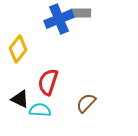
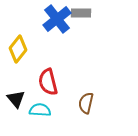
blue cross: moved 2 px left; rotated 16 degrees counterclockwise
red semicircle: rotated 32 degrees counterclockwise
black triangle: moved 4 px left; rotated 24 degrees clockwise
brown semicircle: rotated 30 degrees counterclockwise
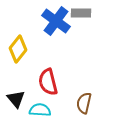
blue cross: moved 1 px left, 2 px down; rotated 16 degrees counterclockwise
brown semicircle: moved 2 px left
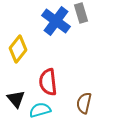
gray rectangle: rotated 72 degrees clockwise
red semicircle: rotated 8 degrees clockwise
cyan semicircle: rotated 20 degrees counterclockwise
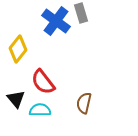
red semicircle: moved 5 px left; rotated 32 degrees counterclockwise
cyan semicircle: rotated 15 degrees clockwise
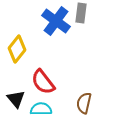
gray rectangle: rotated 24 degrees clockwise
yellow diamond: moved 1 px left
cyan semicircle: moved 1 px right, 1 px up
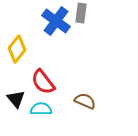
brown semicircle: moved 1 px right, 2 px up; rotated 100 degrees clockwise
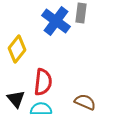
red semicircle: rotated 136 degrees counterclockwise
brown semicircle: moved 1 px down
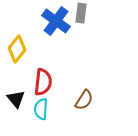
brown semicircle: moved 1 px left, 2 px up; rotated 100 degrees clockwise
cyan semicircle: rotated 85 degrees counterclockwise
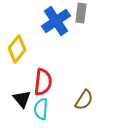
blue cross: rotated 20 degrees clockwise
black triangle: moved 6 px right
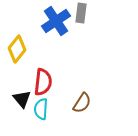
brown semicircle: moved 2 px left, 3 px down
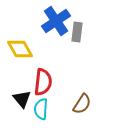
gray rectangle: moved 4 px left, 19 px down
yellow diamond: moved 3 px right; rotated 68 degrees counterclockwise
brown semicircle: moved 1 px down
